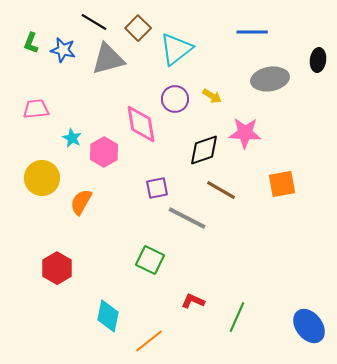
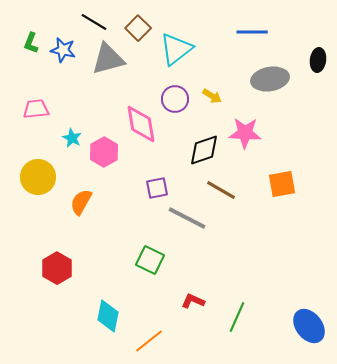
yellow circle: moved 4 px left, 1 px up
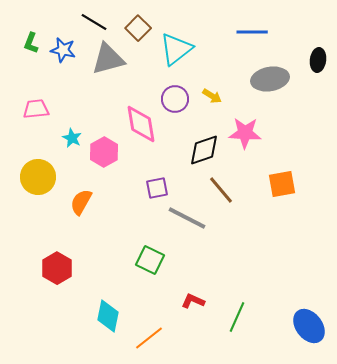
brown line: rotated 20 degrees clockwise
orange line: moved 3 px up
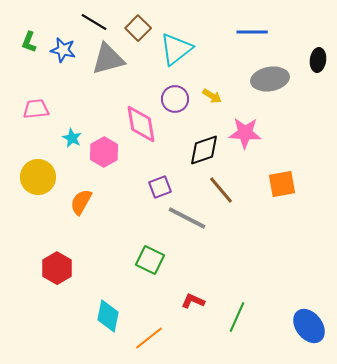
green L-shape: moved 2 px left, 1 px up
purple square: moved 3 px right, 1 px up; rotated 10 degrees counterclockwise
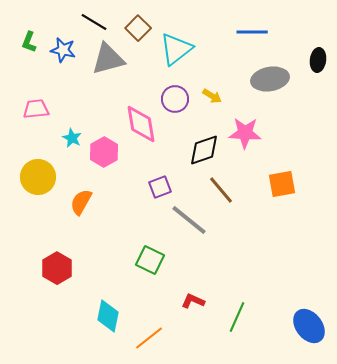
gray line: moved 2 px right, 2 px down; rotated 12 degrees clockwise
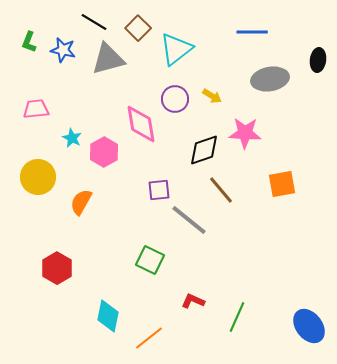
purple square: moved 1 px left, 3 px down; rotated 15 degrees clockwise
